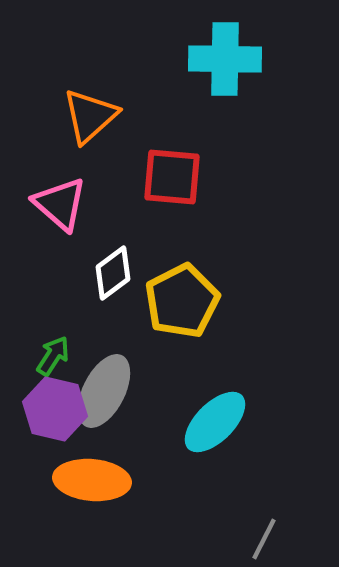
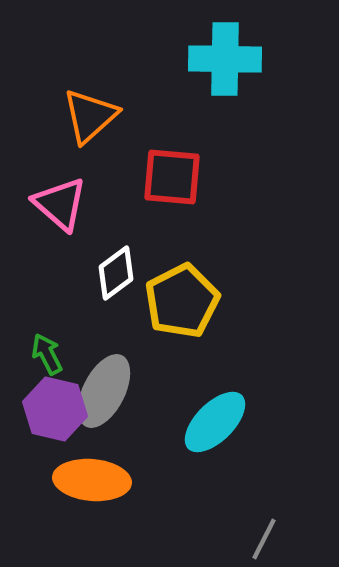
white diamond: moved 3 px right
green arrow: moved 6 px left, 2 px up; rotated 60 degrees counterclockwise
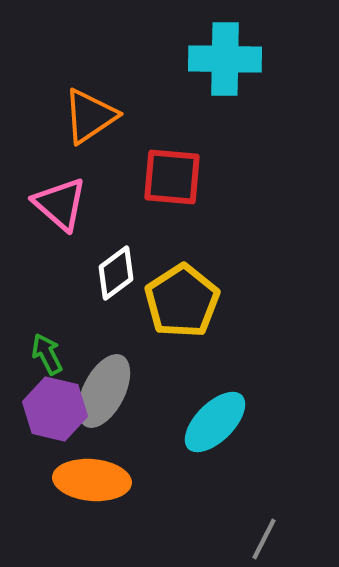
orange triangle: rotated 8 degrees clockwise
yellow pentagon: rotated 6 degrees counterclockwise
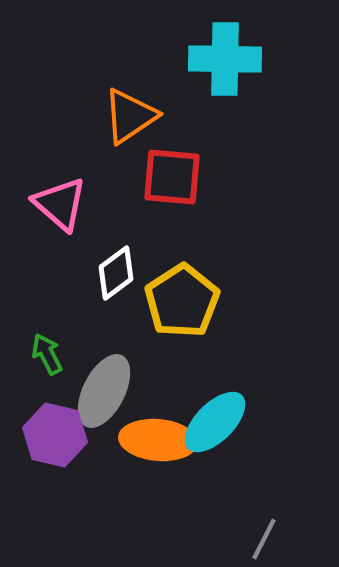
orange triangle: moved 40 px right
purple hexagon: moved 26 px down
orange ellipse: moved 66 px right, 40 px up
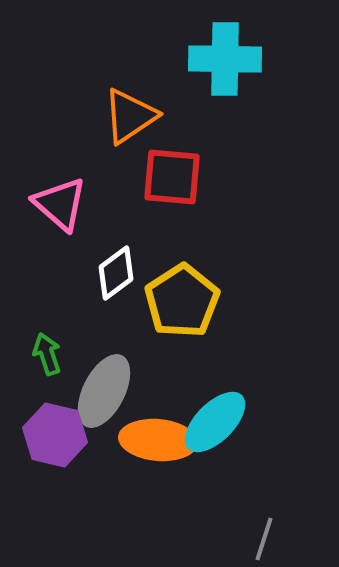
green arrow: rotated 9 degrees clockwise
gray line: rotated 9 degrees counterclockwise
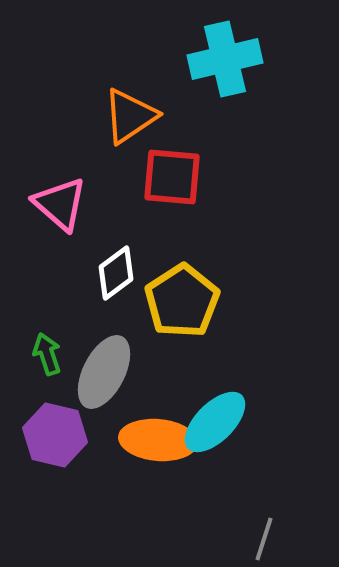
cyan cross: rotated 14 degrees counterclockwise
gray ellipse: moved 19 px up
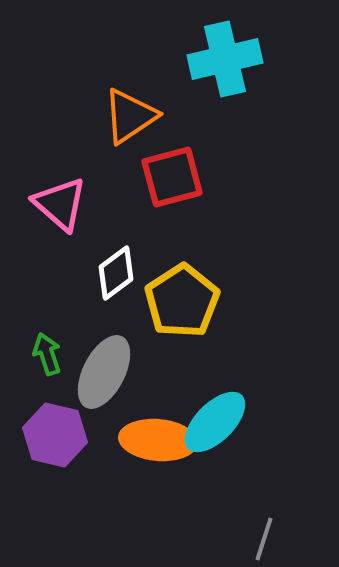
red square: rotated 20 degrees counterclockwise
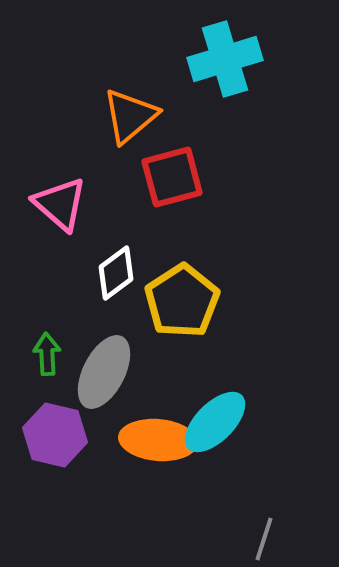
cyan cross: rotated 4 degrees counterclockwise
orange triangle: rotated 6 degrees counterclockwise
green arrow: rotated 15 degrees clockwise
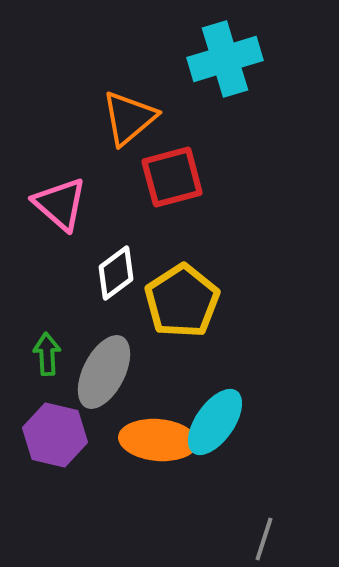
orange triangle: moved 1 px left, 2 px down
cyan ellipse: rotated 10 degrees counterclockwise
